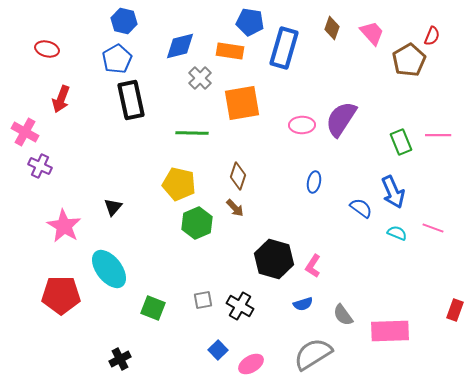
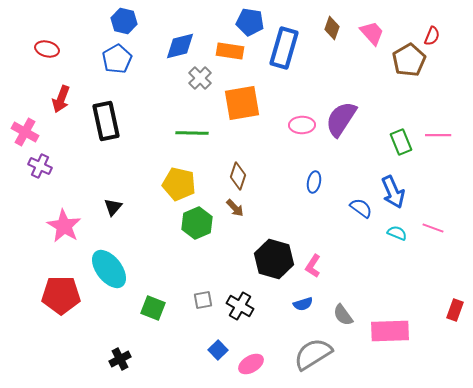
black rectangle at (131, 100): moved 25 px left, 21 px down
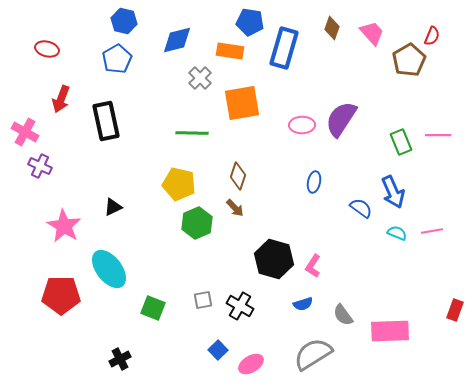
blue diamond at (180, 46): moved 3 px left, 6 px up
black triangle at (113, 207): rotated 24 degrees clockwise
pink line at (433, 228): moved 1 px left, 3 px down; rotated 30 degrees counterclockwise
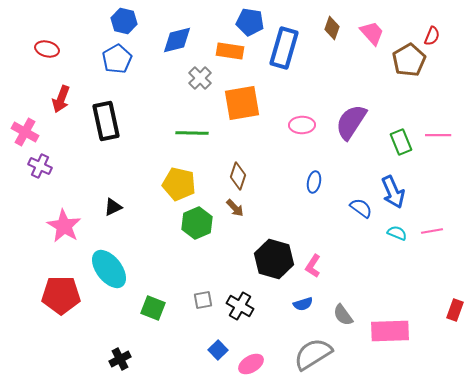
purple semicircle at (341, 119): moved 10 px right, 3 px down
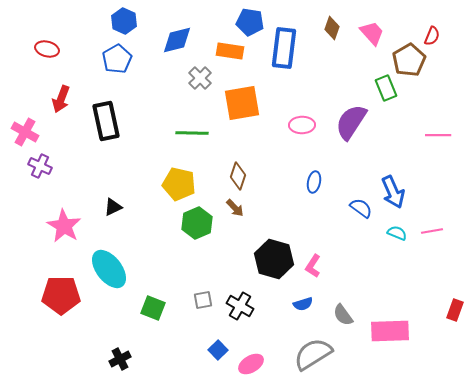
blue hexagon at (124, 21): rotated 10 degrees clockwise
blue rectangle at (284, 48): rotated 9 degrees counterclockwise
green rectangle at (401, 142): moved 15 px left, 54 px up
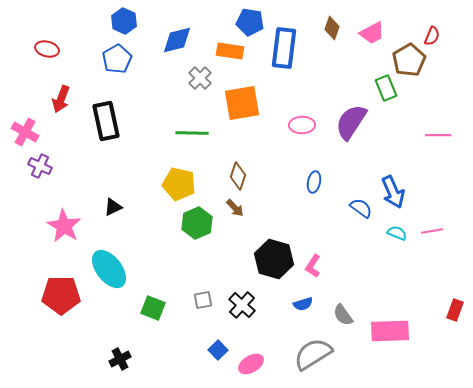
pink trapezoid at (372, 33): rotated 104 degrees clockwise
black cross at (240, 306): moved 2 px right, 1 px up; rotated 12 degrees clockwise
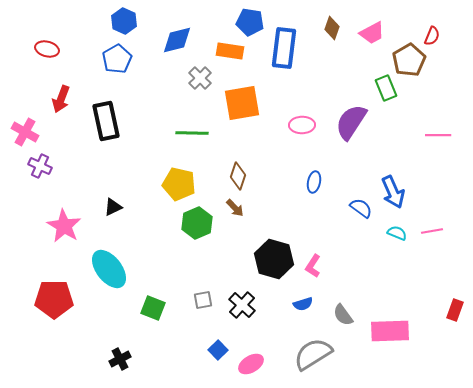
red pentagon at (61, 295): moved 7 px left, 4 px down
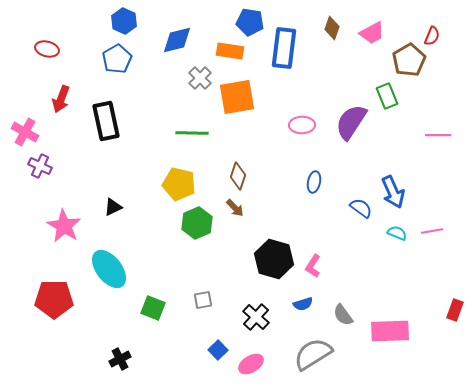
green rectangle at (386, 88): moved 1 px right, 8 px down
orange square at (242, 103): moved 5 px left, 6 px up
black cross at (242, 305): moved 14 px right, 12 px down
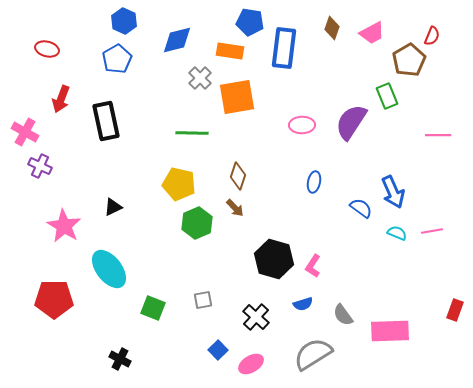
black cross at (120, 359): rotated 35 degrees counterclockwise
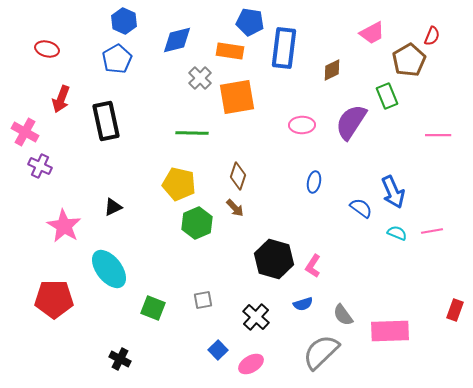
brown diamond at (332, 28): moved 42 px down; rotated 45 degrees clockwise
gray semicircle at (313, 354): moved 8 px right, 2 px up; rotated 12 degrees counterclockwise
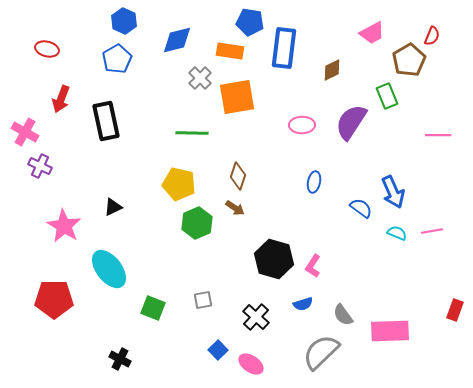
brown arrow at (235, 208): rotated 12 degrees counterclockwise
pink ellipse at (251, 364): rotated 65 degrees clockwise
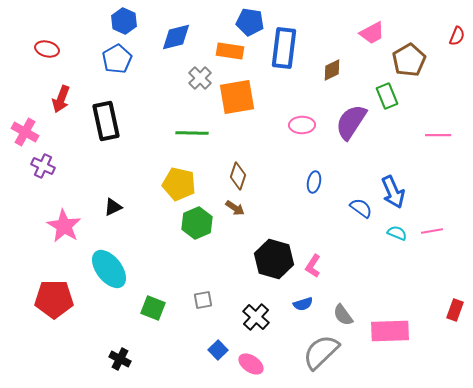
red semicircle at (432, 36): moved 25 px right
blue diamond at (177, 40): moved 1 px left, 3 px up
purple cross at (40, 166): moved 3 px right
